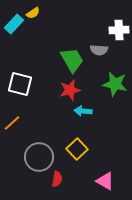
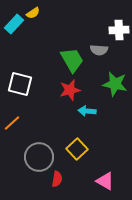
cyan arrow: moved 4 px right
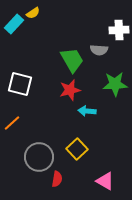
green star: rotated 15 degrees counterclockwise
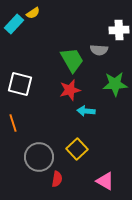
cyan arrow: moved 1 px left
orange line: moved 1 px right; rotated 66 degrees counterclockwise
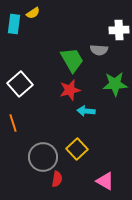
cyan rectangle: rotated 36 degrees counterclockwise
white square: rotated 35 degrees clockwise
gray circle: moved 4 px right
